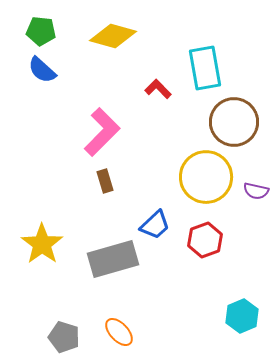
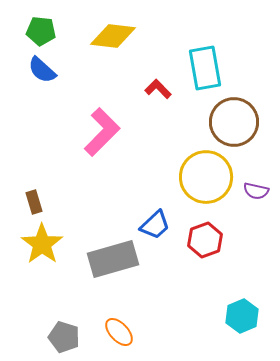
yellow diamond: rotated 9 degrees counterclockwise
brown rectangle: moved 71 px left, 21 px down
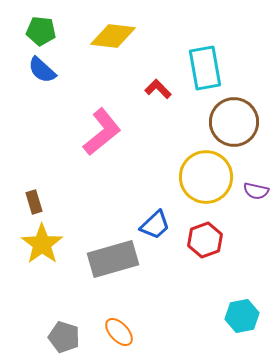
pink L-shape: rotated 6 degrees clockwise
cyan hexagon: rotated 12 degrees clockwise
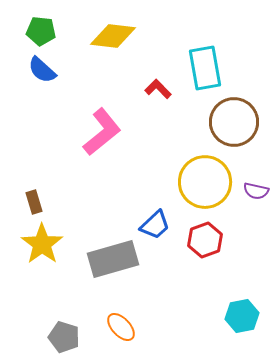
yellow circle: moved 1 px left, 5 px down
orange ellipse: moved 2 px right, 5 px up
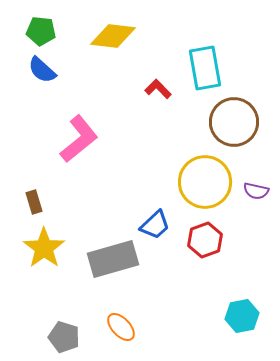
pink L-shape: moved 23 px left, 7 px down
yellow star: moved 2 px right, 4 px down
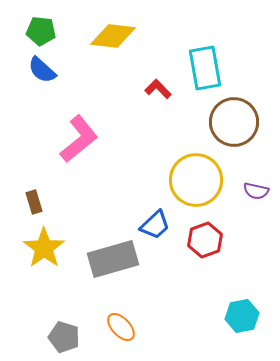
yellow circle: moved 9 px left, 2 px up
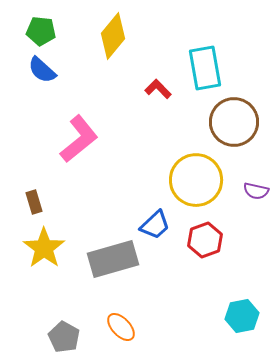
yellow diamond: rotated 57 degrees counterclockwise
gray pentagon: rotated 12 degrees clockwise
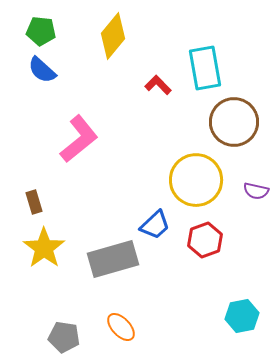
red L-shape: moved 4 px up
gray pentagon: rotated 20 degrees counterclockwise
